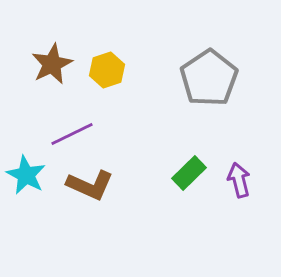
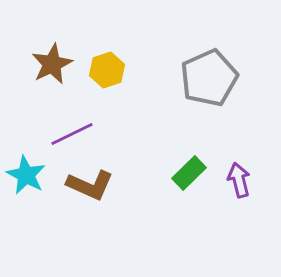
gray pentagon: rotated 10 degrees clockwise
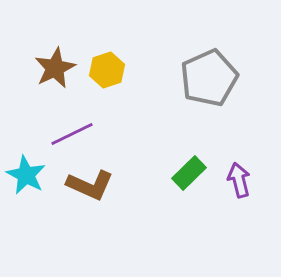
brown star: moved 3 px right, 4 px down
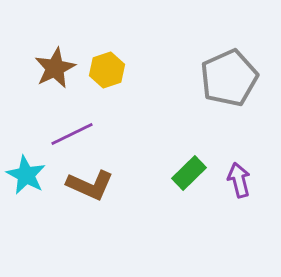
gray pentagon: moved 20 px right
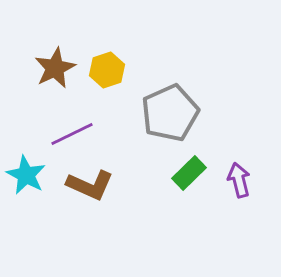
gray pentagon: moved 59 px left, 35 px down
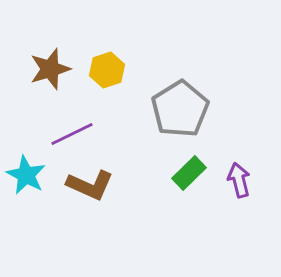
brown star: moved 5 px left, 1 px down; rotated 9 degrees clockwise
gray pentagon: moved 10 px right, 4 px up; rotated 8 degrees counterclockwise
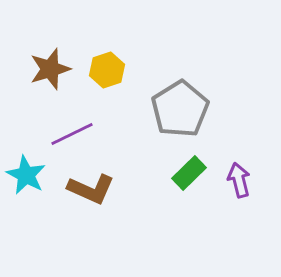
brown L-shape: moved 1 px right, 4 px down
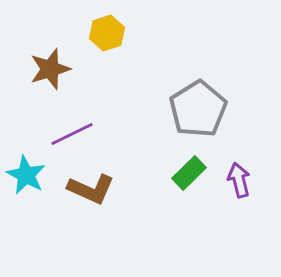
yellow hexagon: moved 37 px up
gray pentagon: moved 18 px right
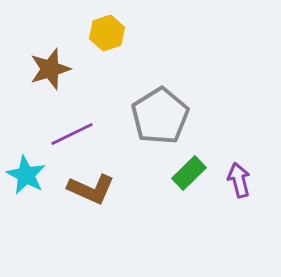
gray pentagon: moved 38 px left, 7 px down
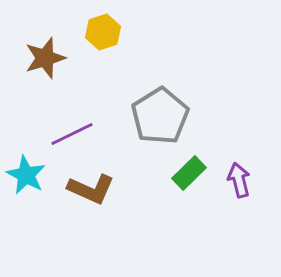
yellow hexagon: moved 4 px left, 1 px up
brown star: moved 5 px left, 11 px up
